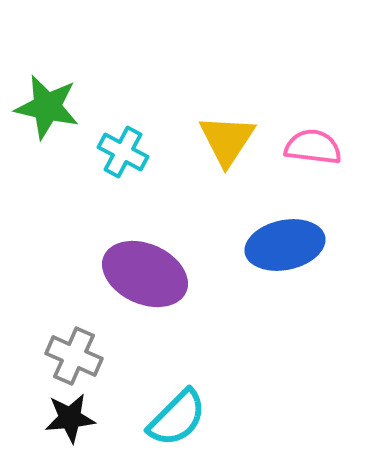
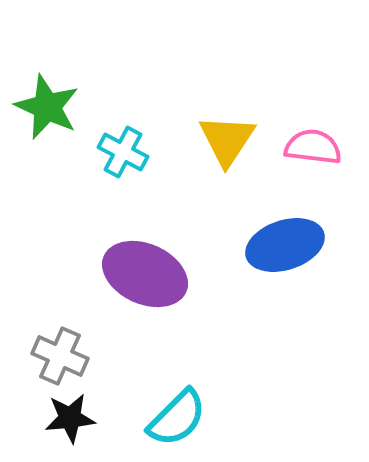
green star: rotated 12 degrees clockwise
blue ellipse: rotated 6 degrees counterclockwise
gray cross: moved 14 px left
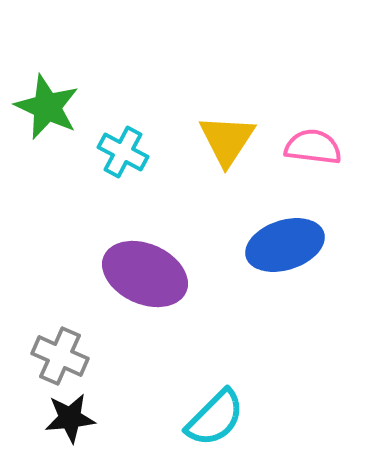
cyan semicircle: moved 38 px right
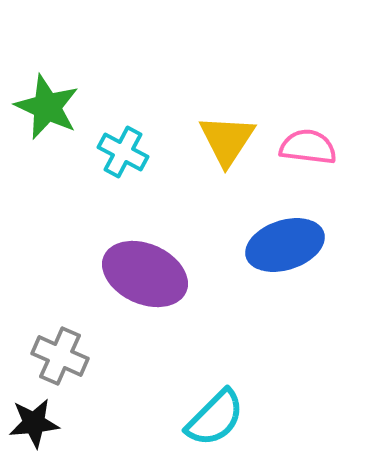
pink semicircle: moved 5 px left
black star: moved 36 px left, 5 px down
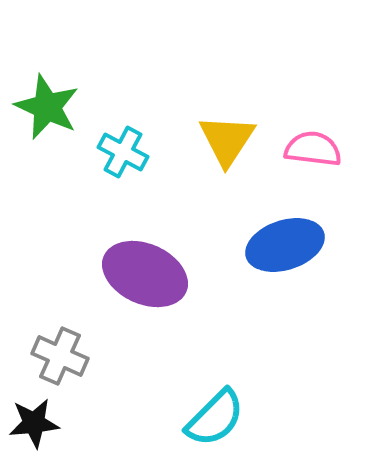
pink semicircle: moved 5 px right, 2 px down
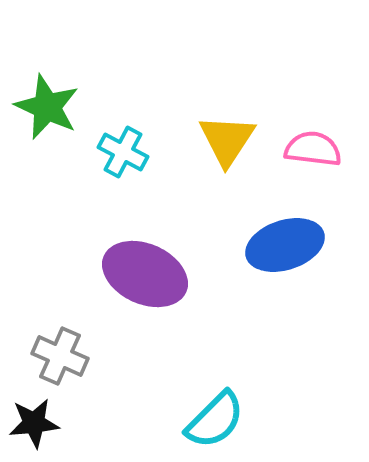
cyan semicircle: moved 2 px down
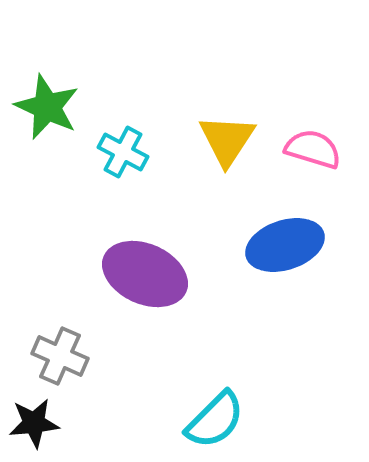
pink semicircle: rotated 10 degrees clockwise
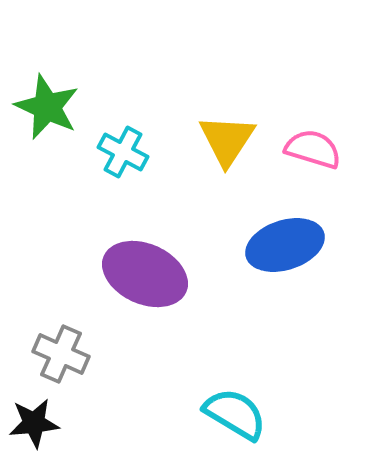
gray cross: moved 1 px right, 2 px up
cyan semicircle: moved 20 px right, 6 px up; rotated 104 degrees counterclockwise
